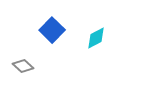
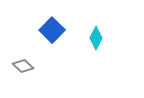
cyan diamond: rotated 35 degrees counterclockwise
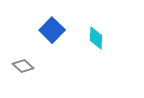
cyan diamond: rotated 25 degrees counterclockwise
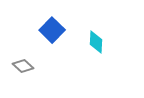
cyan diamond: moved 4 px down
